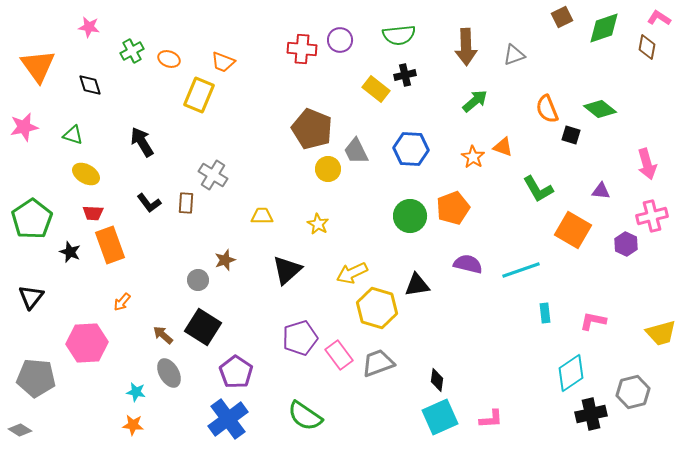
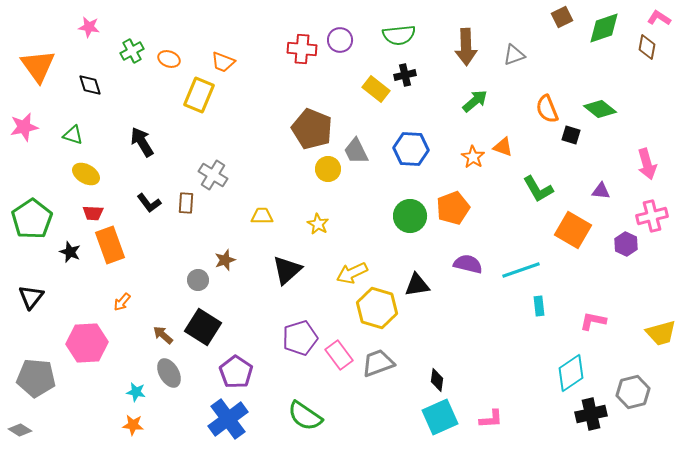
cyan rectangle at (545, 313): moved 6 px left, 7 px up
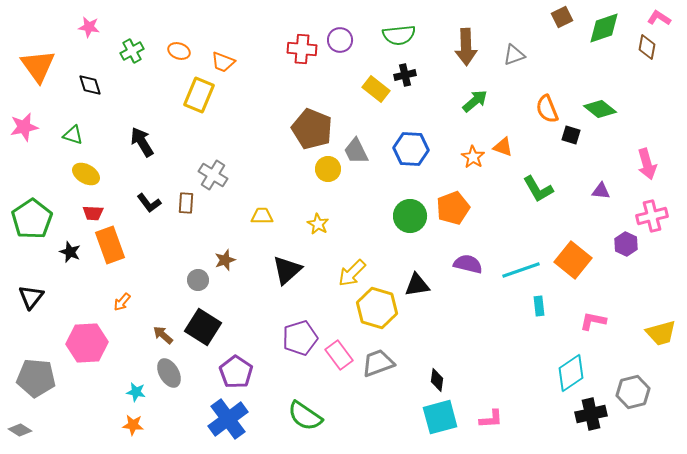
orange ellipse at (169, 59): moved 10 px right, 8 px up
orange square at (573, 230): moved 30 px down; rotated 9 degrees clockwise
yellow arrow at (352, 273): rotated 20 degrees counterclockwise
cyan square at (440, 417): rotated 9 degrees clockwise
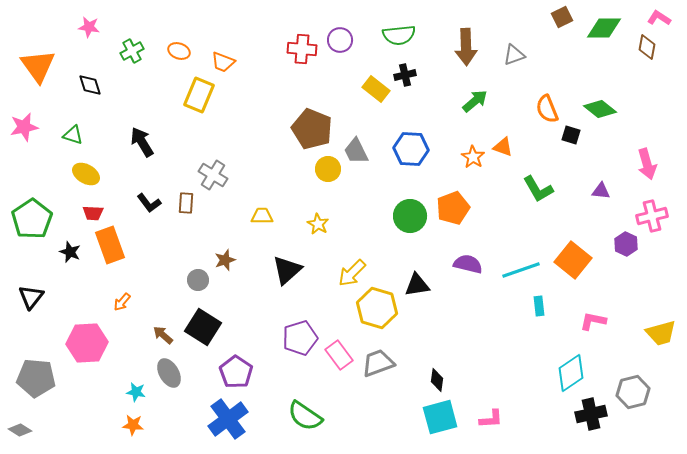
green diamond at (604, 28): rotated 18 degrees clockwise
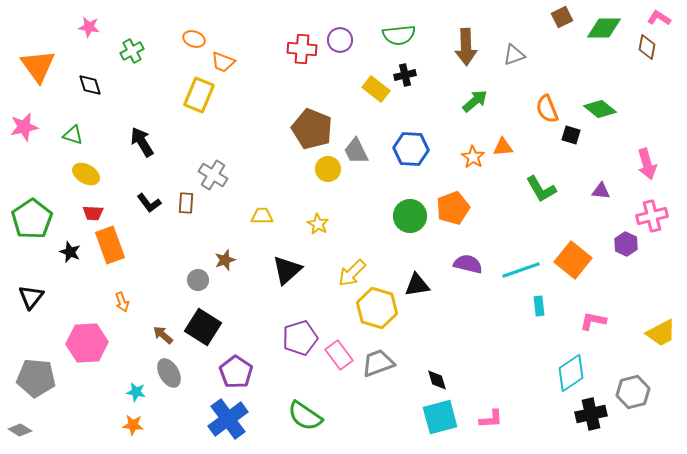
orange ellipse at (179, 51): moved 15 px right, 12 px up
orange triangle at (503, 147): rotated 25 degrees counterclockwise
green L-shape at (538, 189): moved 3 px right
orange arrow at (122, 302): rotated 60 degrees counterclockwise
yellow trapezoid at (661, 333): rotated 12 degrees counterclockwise
black diamond at (437, 380): rotated 25 degrees counterclockwise
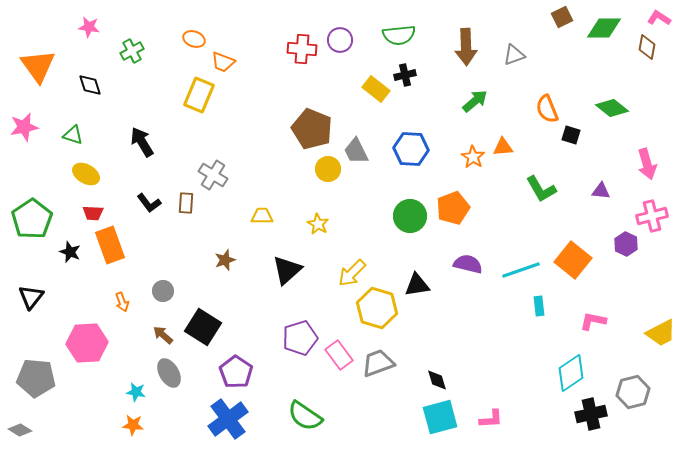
green diamond at (600, 109): moved 12 px right, 1 px up
gray circle at (198, 280): moved 35 px left, 11 px down
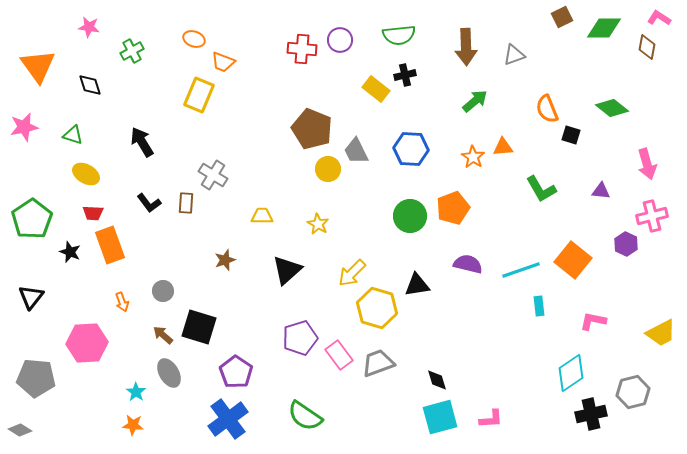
black square at (203, 327): moved 4 px left; rotated 15 degrees counterclockwise
cyan star at (136, 392): rotated 24 degrees clockwise
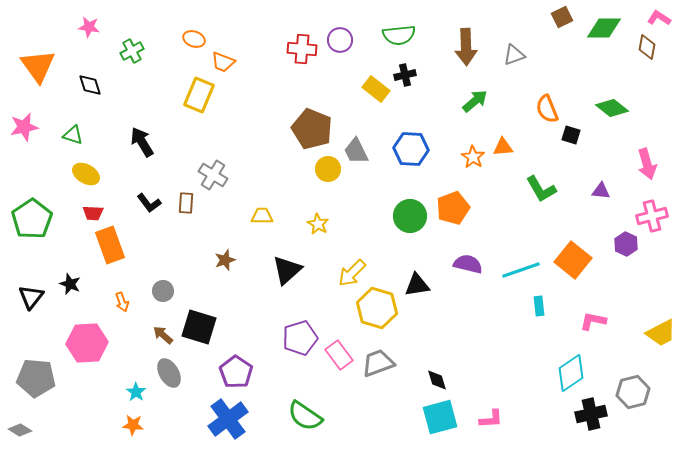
black star at (70, 252): moved 32 px down
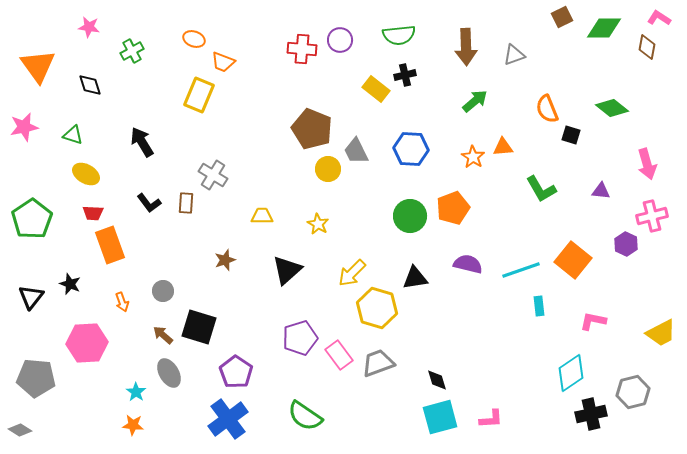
black triangle at (417, 285): moved 2 px left, 7 px up
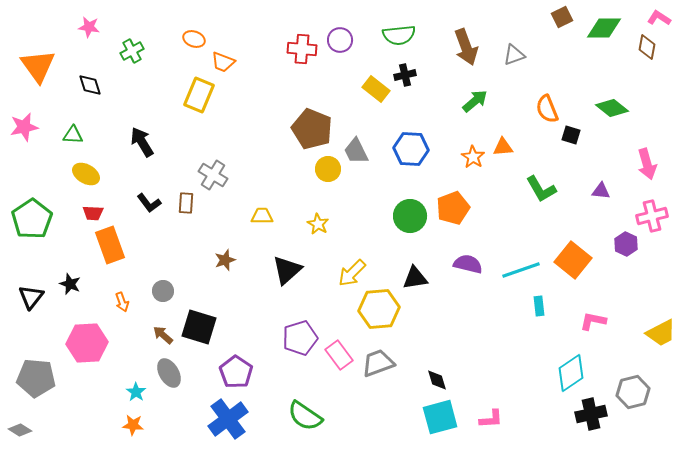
brown arrow at (466, 47): rotated 18 degrees counterclockwise
green triangle at (73, 135): rotated 15 degrees counterclockwise
yellow hexagon at (377, 308): moved 2 px right, 1 px down; rotated 21 degrees counterclockwise
